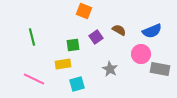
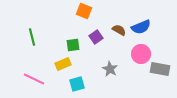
blue semicircle: moved 11 px left, 4 px up
yellow rectangle: rotated 14 degrees counterclockwise
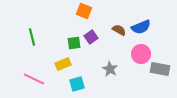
purple square: moved 5 px left
green square: moved 1 px right, 2 px up
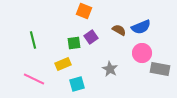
green line: moved 1 px right, 3 px down
pink circle: moved 1 px right, 1 px up
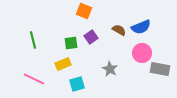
green square: moved 3 px left
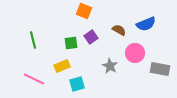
blue semicircle: moved 5 px right, 3 px up
pink circle: moved 7 px left
yellow rectangle: moved 1 px left, 2 px down
gray star: moved 3 px up
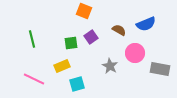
green line: moved 1 px left, 1 px up
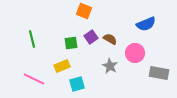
brown semicircle: moved 9 px left, 9 px down
gray rectangle: moved 1 px left, 4 px down
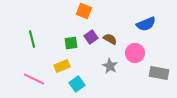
cyan square: rotated 21 degrees counterclockwise
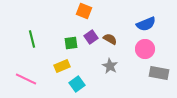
pink circle: moved 10 px right, 4 px up
pink line: moved 8 px left
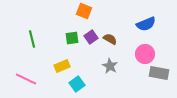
green square: moved 1 px right, 5 px up
pink circle: moved 5 px down
